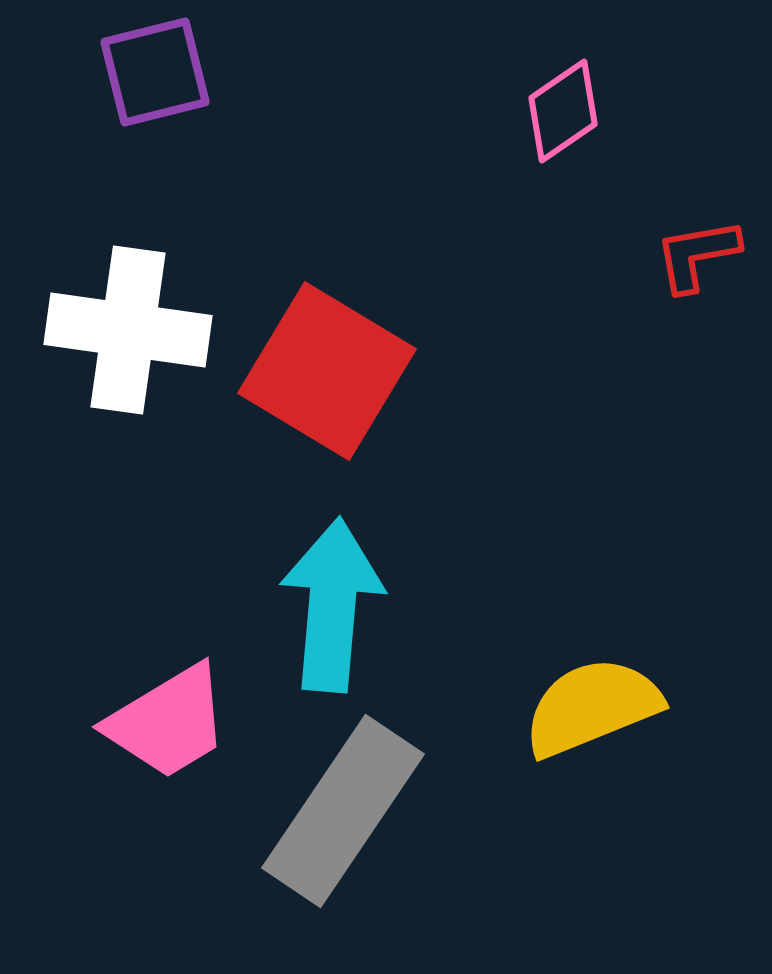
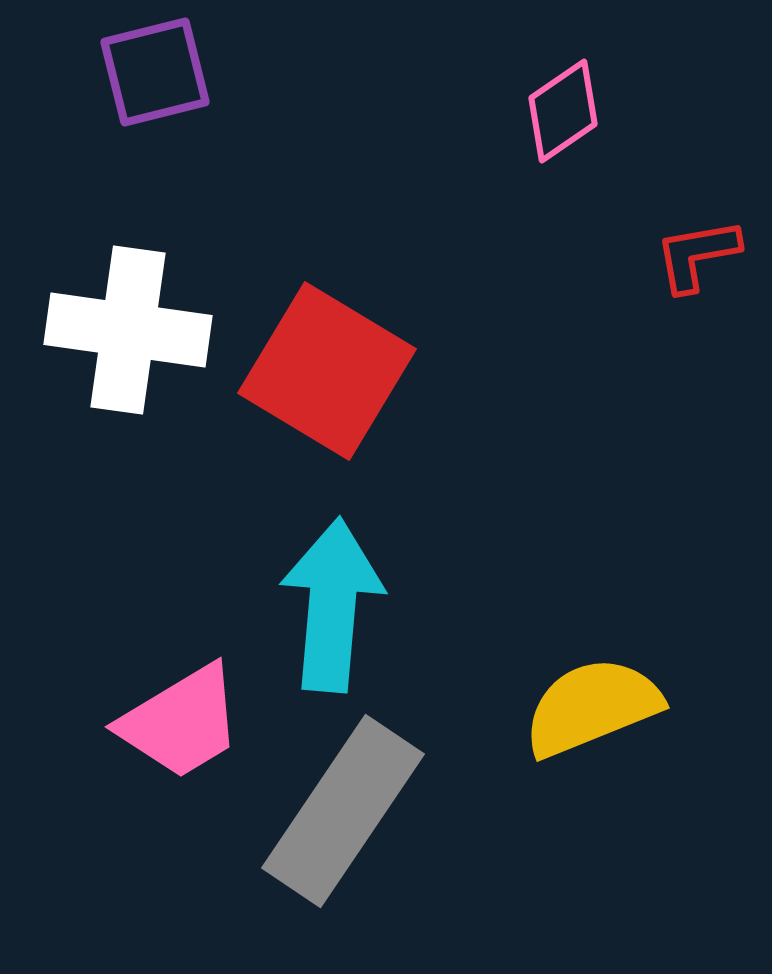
pink trapezoid: moved 13 px right
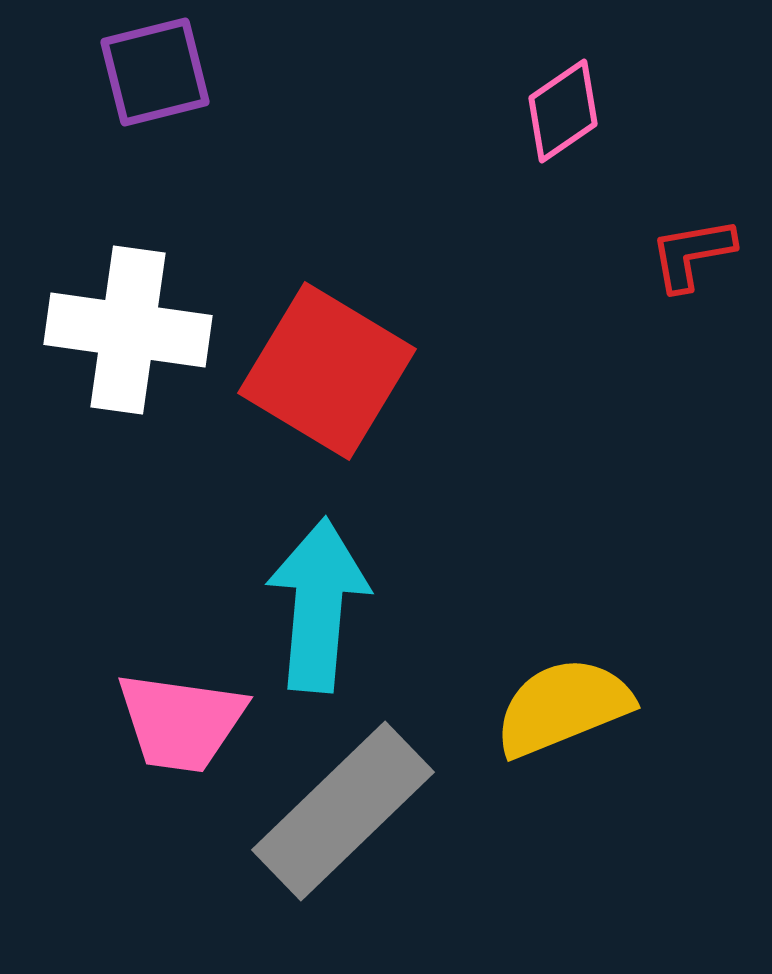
red L-shape: moved 5 px left, 1 px up
cyan arrow: moved 14 px left
yellow semicircle: moved 29 px left
pink trapezoid: rotated 39 degrees clockwise
gray rectangle: rotated 12 degrees clockwise
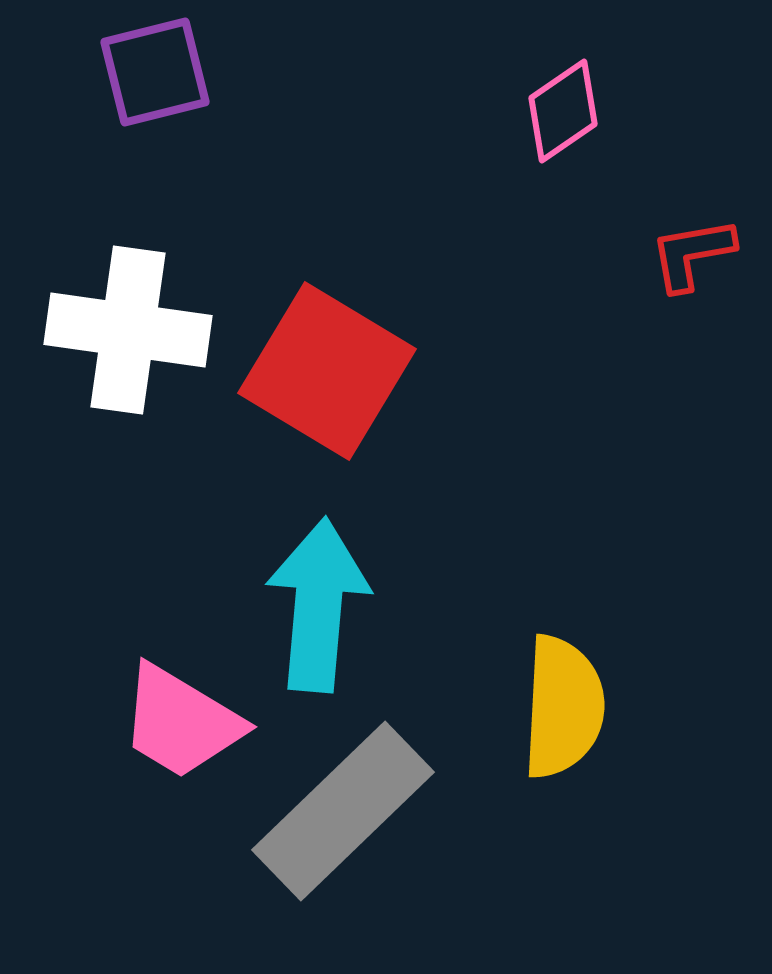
yellow semicircle: rotated 115 degrees clockwise
pink trapezoid: rotated 23 degrees clockwise
